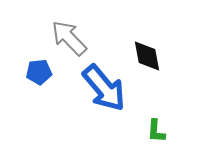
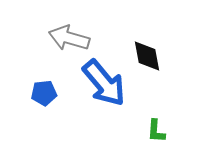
gray arrow: rotated 30 degrees counterclockwise
blue pentagon: moved 5 px right, 21 px down
blue arrow: moved 5 px up
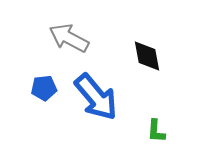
gray arrow: rotated 12 degrees clockwise
blue arrow: moved 8 px left, 14 px down
blue pentagon: moved 5 px up
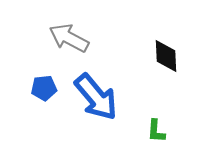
black diamond: moved 19 px right; rotated 8 degrees clockwise
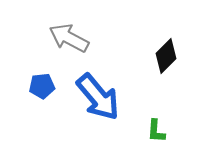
black diamond: rotated 48 degrees clockwise
blue pentagon: moved 2 px left, 2 px up
blue arrow: moved 2 px right
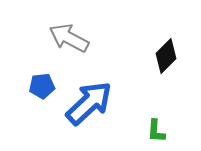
blue arrow: moved 9 px left, 6 px down; rotated 93 degrees counterclockwise
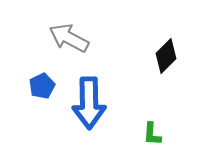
blue pentagon: rotated 20 degrees counterclockwise
blue arrow: rotated 132 degrees clockwise
green L-shape: moved 4 px left, 3 px down
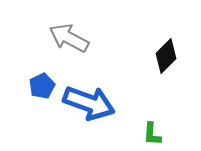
blue arrow: rotated 69 degrees counterclockwise
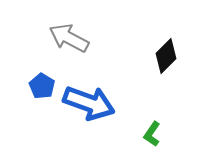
blue pentagon: rotated 15 degrees counterclockwise
green L-shape: rotated 30 degrees clockwise
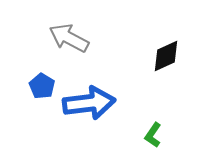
black diamond: rotated 20 degrees clockwise
blue arrow: rotated 27 degrees counterclockwise
green L-shape: moved 1 px right, 1 px down
